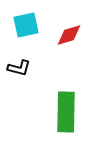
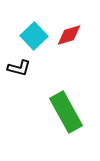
cyan square: moved 8 px right, 11 px down; rotated 32 degrees counterclockwise
green rectangle: rotated 30 degrees counterclockwise
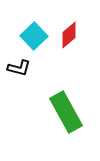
red diamond: rotated 24 degrees counterclockwise
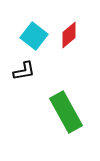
cyan square: rotated 8 degrees counterclockwise
black L-shape: moved 5 px right, 3 px down; rotated 25 degrees counterclockwise
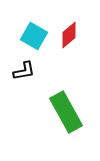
cyan square: rotated 8 degrees counterclockwise
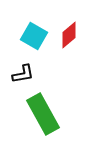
black L-shape: moved 1 px left, 3 px down
green rectangle: moved 23 px left, 2 px down
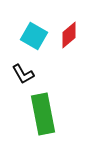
black L-shape: rotated 70 degrees clockwise
green rectangle: rotated 18 degrees clockwise
